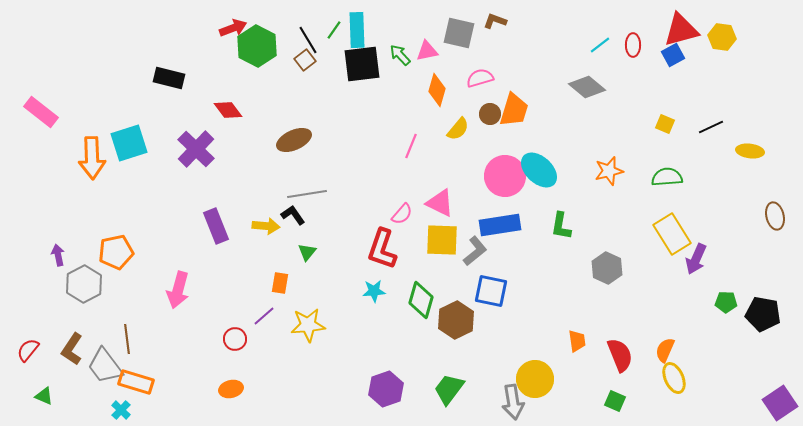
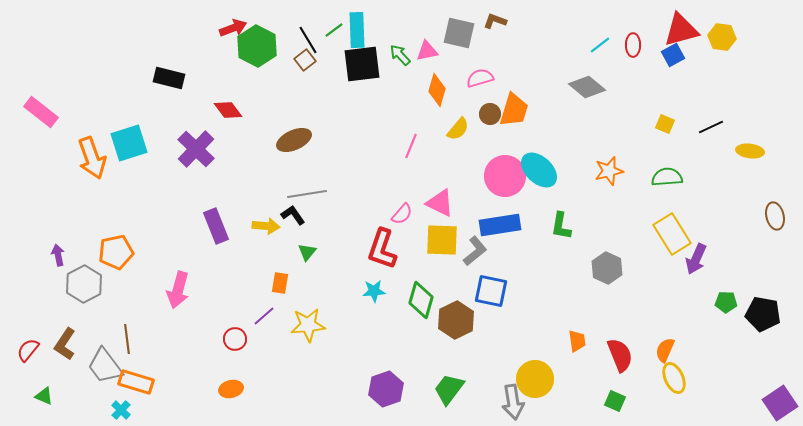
green line at (334, 30): rotated 18 degrees clockwise
orange arrow at (92, 158): rotated 18 degrees counterclockwise
brown L-shape at (72, 349): moved 7 px left, 5 px up
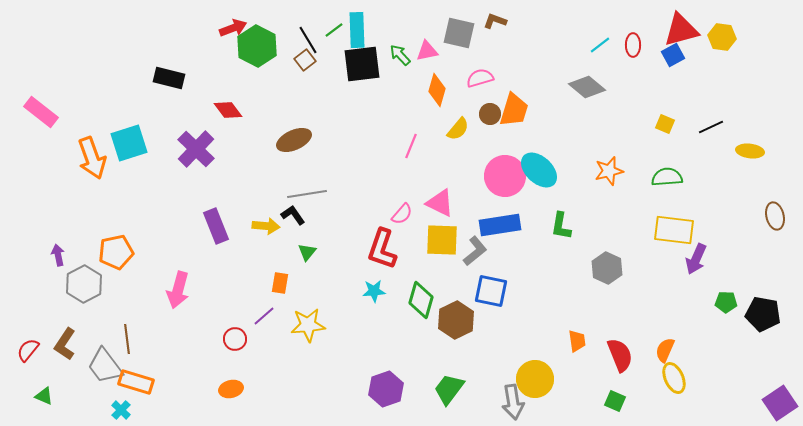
yellow rectangle at (672, 234): moved 2 px right, 4 px up; rotated 51 degrees counterclockwise
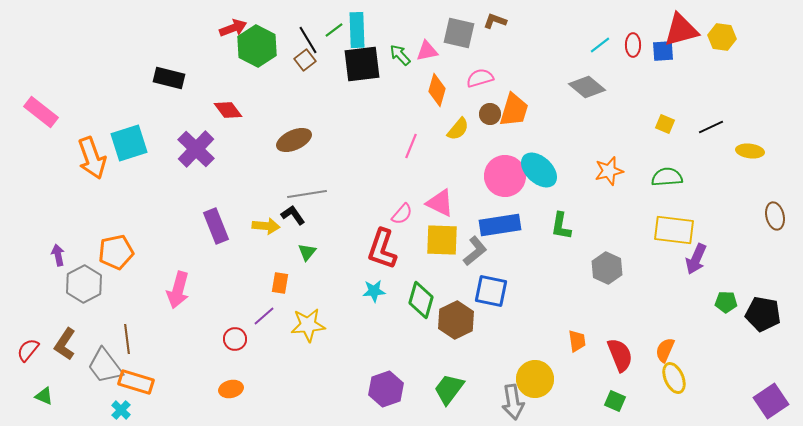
blue square at (673, 55): moved 10 px left, 4 px up; rotated 25 degrees clockwise
purple square at (780, 403): moved 9 px left, 2 px up
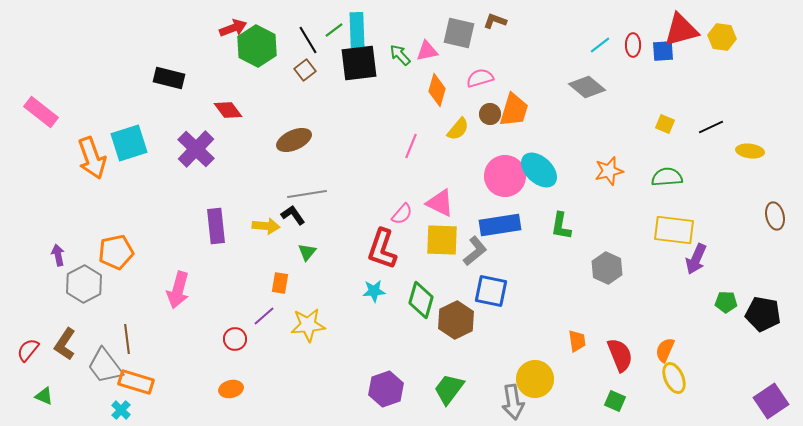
brown square at (305, 60): moved 10 px down
black square at (362, 64): moved 3 px left, 1 px up
purple rectangle at (216, 226): rotated 16 degrees clockwise
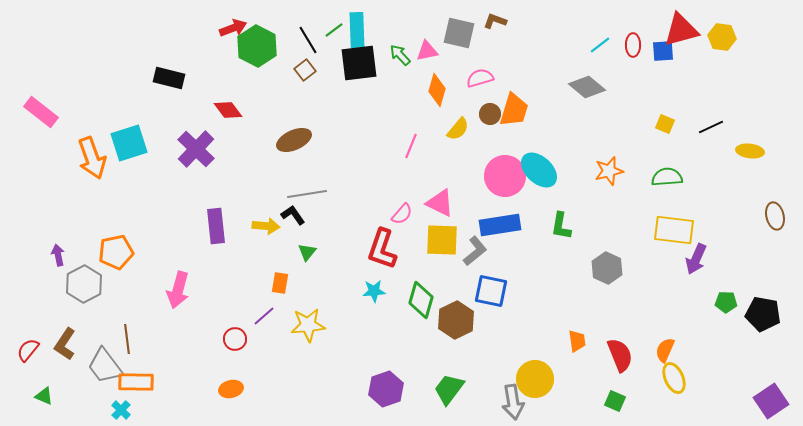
orange rectangle at (136, 382): rotated 16 degrees counterclockwise
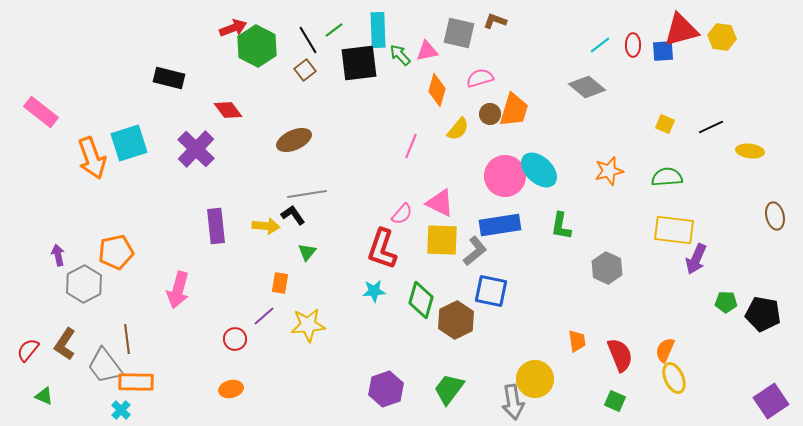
cyan rectangle at (357, 30): moved 21 px right
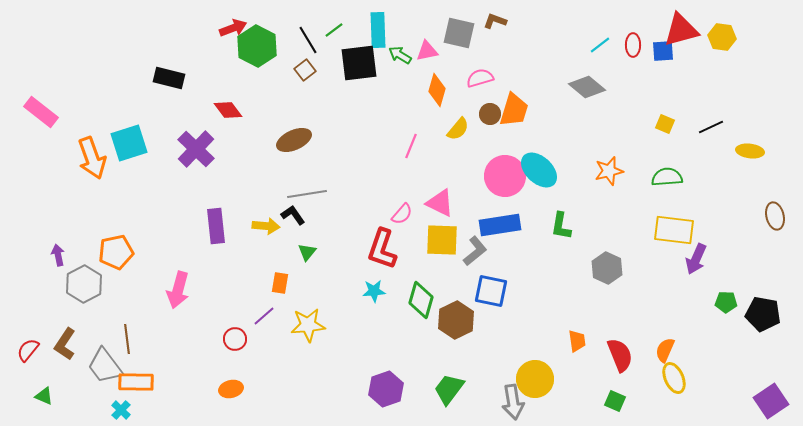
green arrow at (400, 55): rotated 15 degrees counterclockwise
